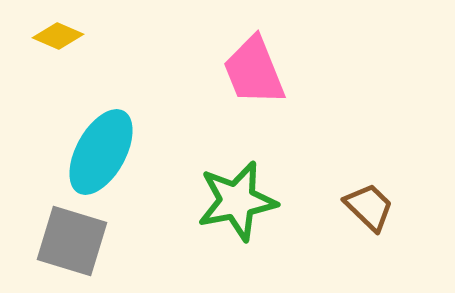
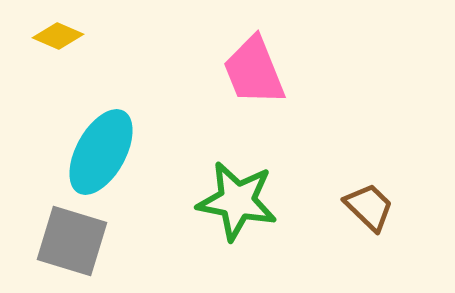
green star: rotated 22 degrees clockwise
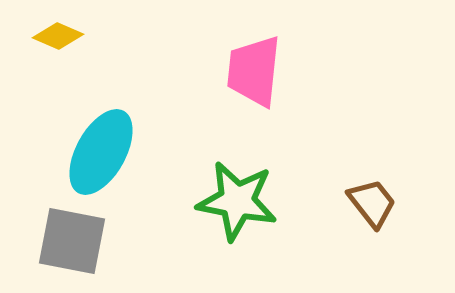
pink trapezoid: rotated 28 degrees clockwise
brown trapezoid: moved 3 px right, 4 px up; rotated 8 degrees clockwise
gray square: rotated 6 degrees counterclockwise
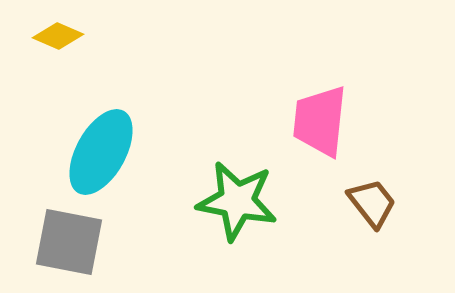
pink trapezoid: moved 66 px right, 50 px down
gray square: moved 3 px left, 1 px down
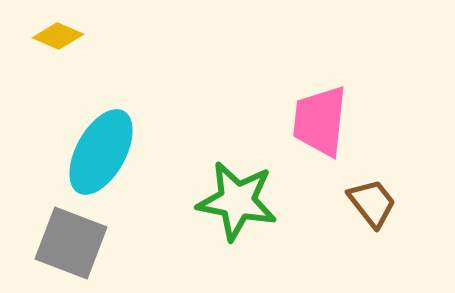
gray square: moved 2 px right, 1 px down; rotated 10 degrees clockwise
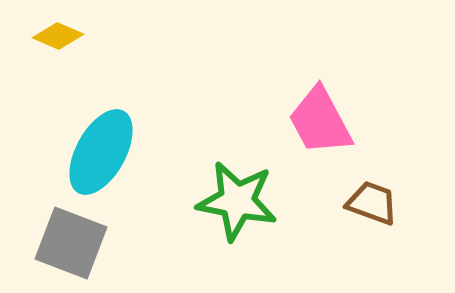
pink trapezoid: rotated 34 degrees counterclockwise
brown trapezoid: rotated 32 degrees counterclockwise
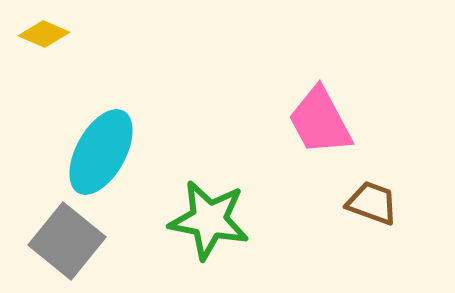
yellow diamond: moved 14 px left, 2 px up
green star: moved 28 px left, 19 px down
gray square: moved 4 px left, 2 px up; rotated 18 degrees clockwise
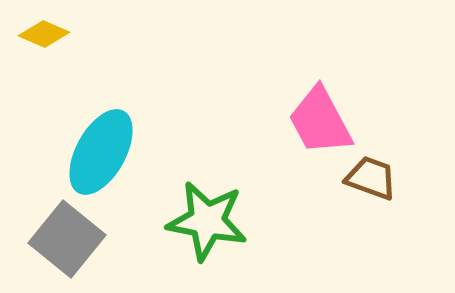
brown trapezoid: moved 1 px left, 25 px up
green star: moved 2 px left, 1 px down
gray square: moved 2 px up
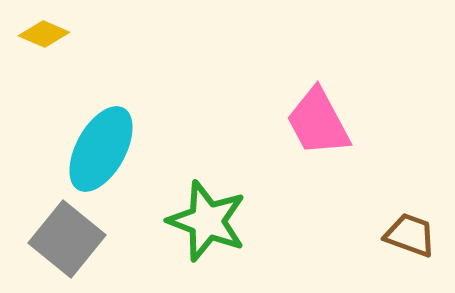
pink trapezoid: moved 2 px left, 1 px down
cyan ellipse: moved 3 px up
brown trapezoid: moved 39 px right, 57 px down
green star: rotated 10 degrees clockwise
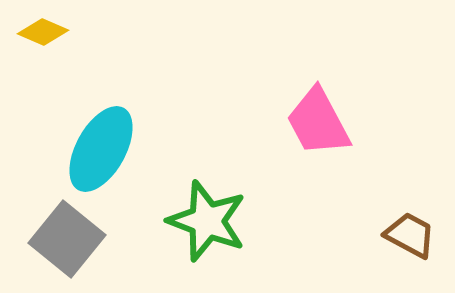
yellow diamond: moved 1 px left, 2 px up
brown trapezoid: rotated 8 degrees clockwise
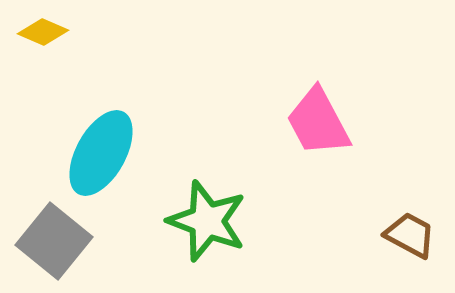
cyan ellipse: moved 4 px down
gray square: moved 13 px left, 2 px down
